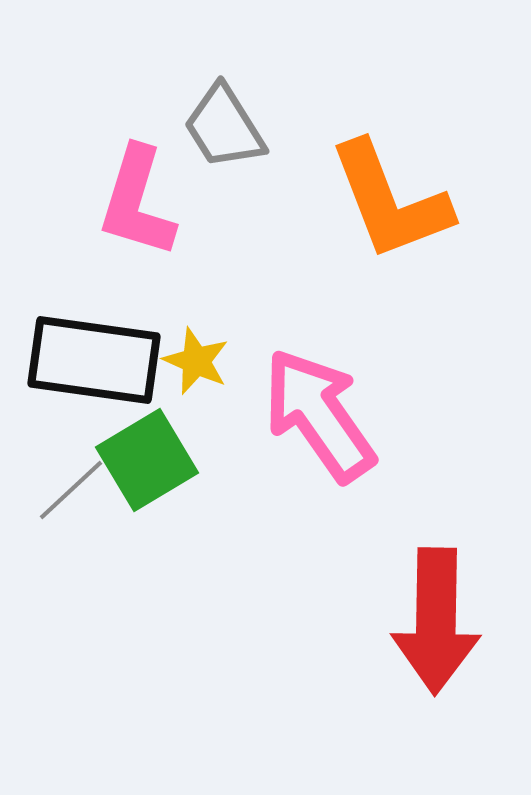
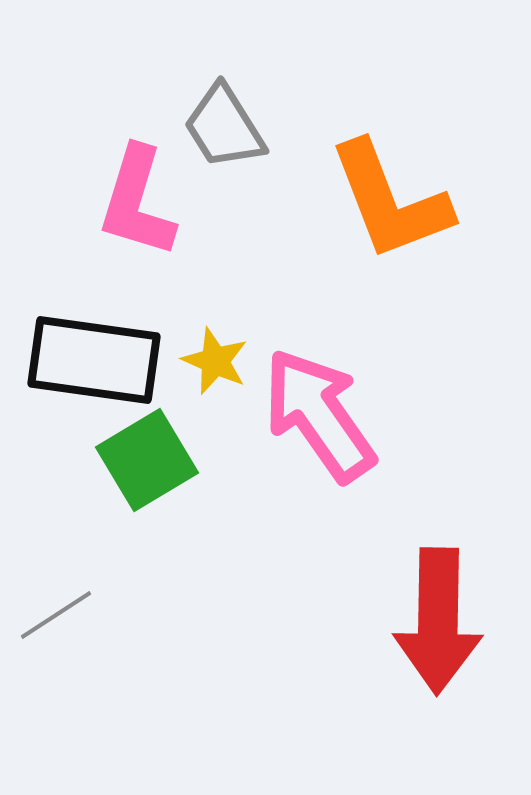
yellow star: moved 19 px right
gray line: moved 15 px left, 125 px down; rotated 10 degrees clockwise
red arrow: moved 2 px right
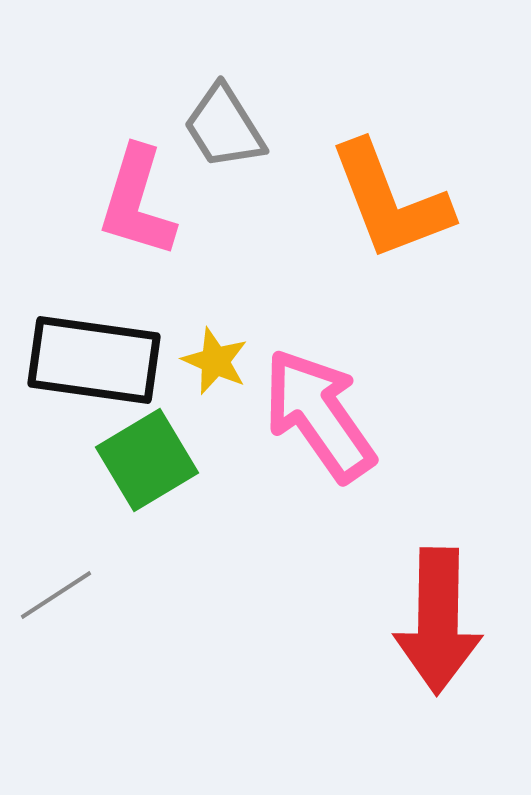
gray line: moved 20 px up
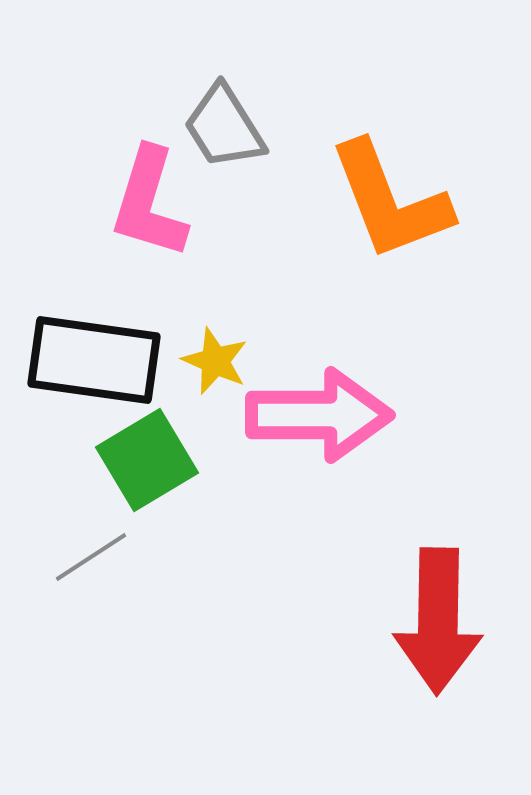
pink L-shape: moved 12 px right, 1 px down
pink arrow: rotated 125 degrees clockwise
gray line: moved 35 px right, 38 px up
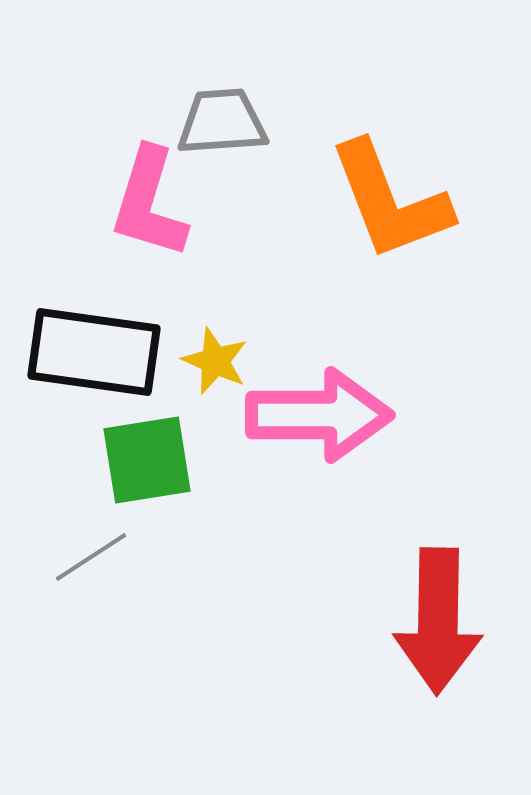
gray trapezoid: moved 2 px left, 5 px up; rotated 118 degrees clockwise
black rectangle: moved 8 px up
green square: rotated 22 degrees clockwise
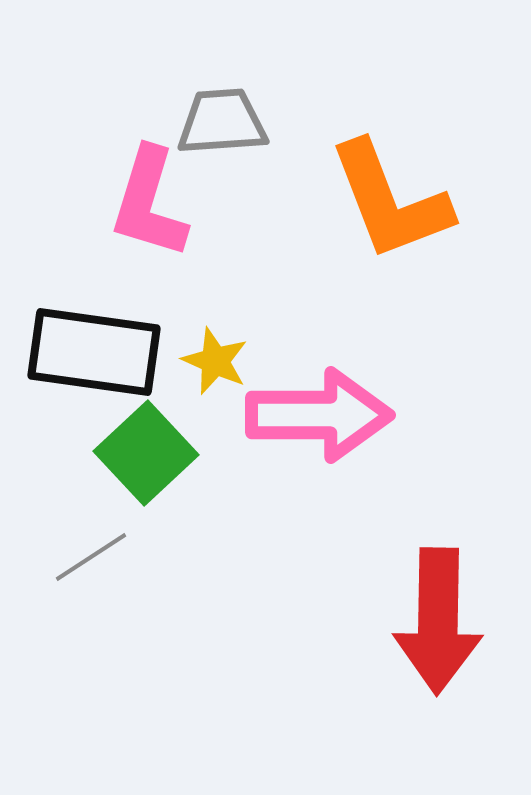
green square: moved 1 px left, 7 px up; rotated 34 degrees counterclockwise
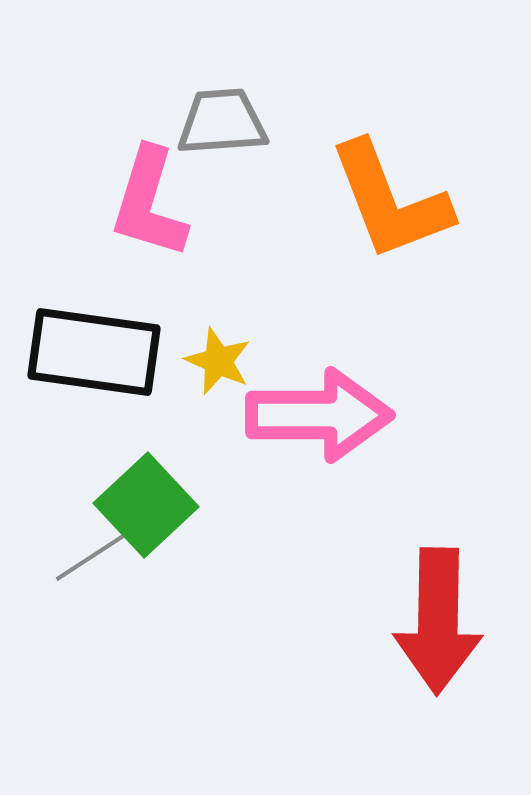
yellow star: moved 3 px right
green square: moved 52 px down
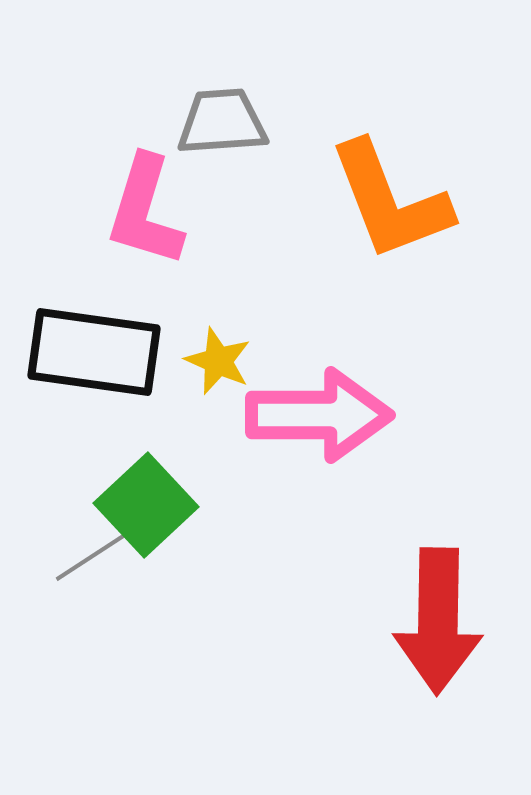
pink L-shape: moved 4 px left, 8 px down
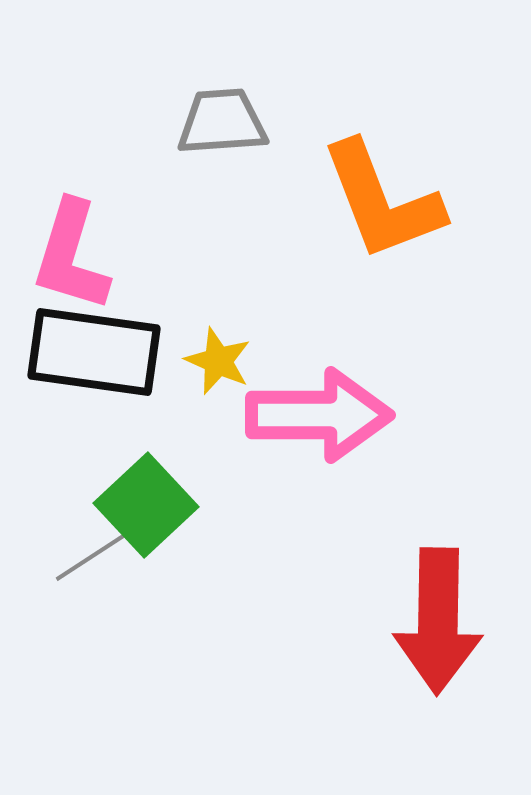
orange L-shape: moved 8 px left
pink L-shape: moved 74 px left, 45 px down
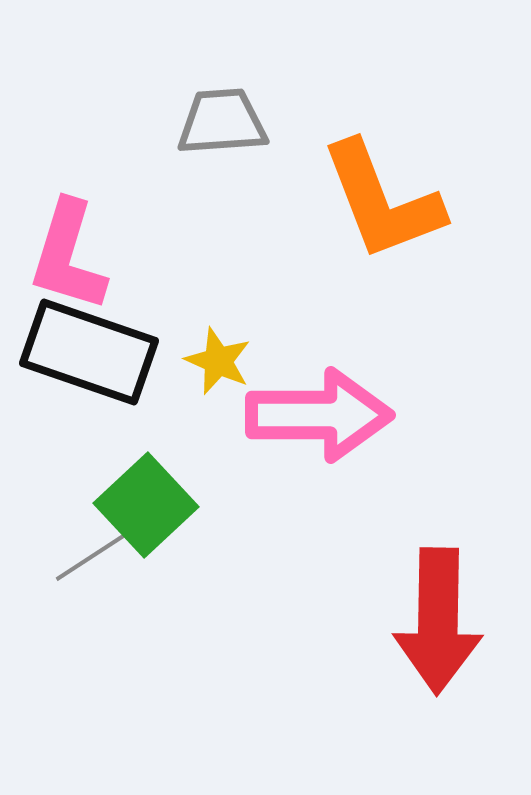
pink L-shape: moved 3 px left
black rectangle: moved 5 px left; rotated 11 degrees clockwise
